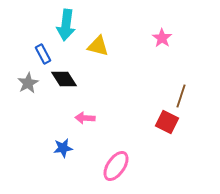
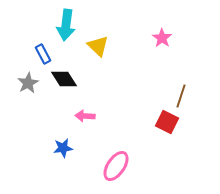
yellow triangle: rotated 30 degrees clockwise
pink arrow: moved 2 px up
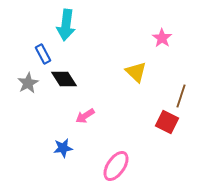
yellow triangle: moved 38 px right, 26 px down
pink arrow: rotated 36 degrees counterclockwise
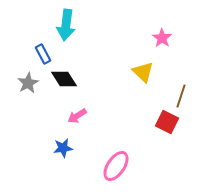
yellow triangle: moved 7 px right
pink arrow: moved 8 px left
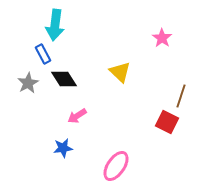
cyan arrow: moved 11 px left
yellow triangle: moved 23 px left
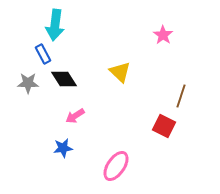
pink star: moved 1 px right, 3 px up
gray star: rotated 30 degrees clockwise
pink arrow: moved 2 px left
red square: moved 3 px left, 4 px down
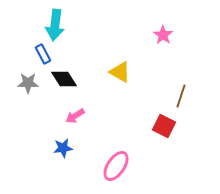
yellow triangle: rotated 15 degrees counterclockwise
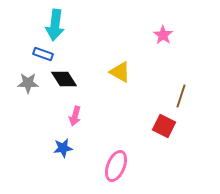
blue rectangle: rotated 42 degrees counterclockwise
pink arrow: rotated 42 degrees counterclockwise
pink ellipse: rotated 12 degrees counterclockwise
